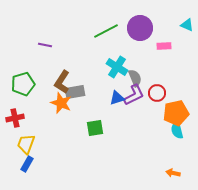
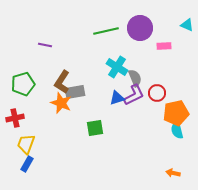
green line: rotated 15 degrees clockwise
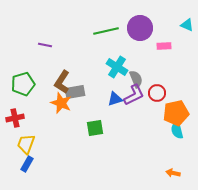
gray semicircle: moved 1 px right, 1 px down
blue triangle: moved 2 px left, 1 px down
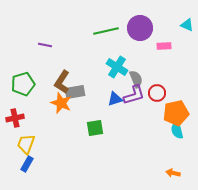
purple L-shape: rotated 10 degrees clockwise
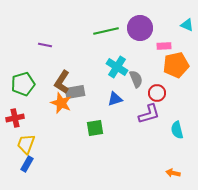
purple L-shape: moved 15 px right, 19 px down
orange pentagon: moved 48 px up
